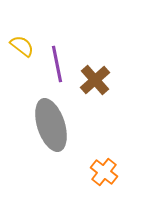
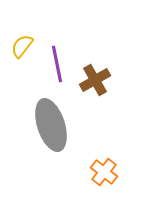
yellow semicircle: rotated 90 degrees counterclockwise
brown cross: rotated 12 degrees clockwise
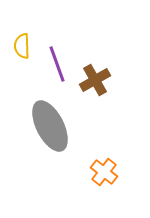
yellow semicircle: rotated 40 degrees counterclockwise
purple line: rotated 9 degrees counterclockwise
gray ellipse: moved 1 px left, 1 px down; rotated 9 degrees counterclockwise
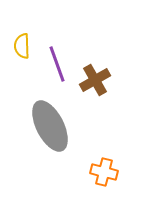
orange cross: rotated 24 degrees counterclockwise
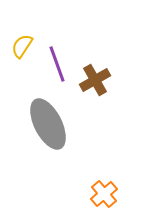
yellow semicircle: rotated 35 degrees clockwise
gray ellipse: moved 2 px left, 2 px up
orange cross: moved 22 px down; rotated 36 degrees clockwise
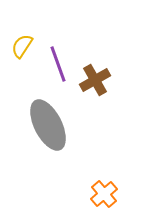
purple line: moved 1 px right
gray ellipse: moved 1 px down
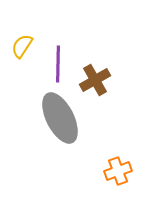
purple line: rotated 21 degrees clockwise
gray ellipse: moved 12 px right, 7 px up
orange cross: moved 14 px right, 23 px up; rotated 20 degrees clockwise
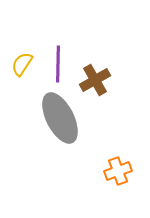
yellow semicircle: moved 18 px down
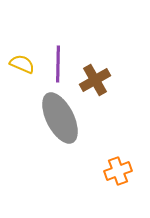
yellow semicircle: rotated 80 degrees clockwise
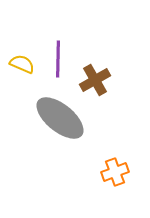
purple line: moved 5 px up
gray ellipse: rotated 24 degrees counterclockwise
orange cross: moved 3 px left, 1 px down
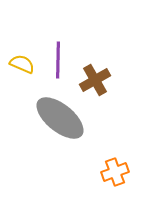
purple line: moved 1 px down
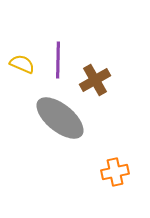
orange cross: rotated 8 degrees clockwise
